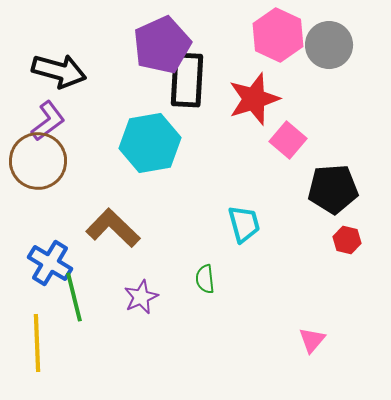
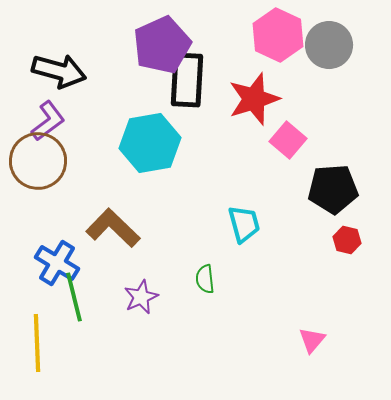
blue cross: moved 7 px right
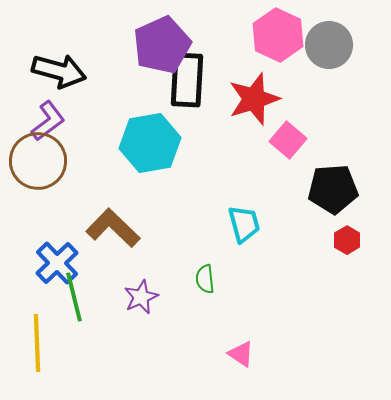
red hexagon: rotated 16 degrees clockwise
blue cross: rotated 15 degrees clockwise
pink triangle: moved 71 px left, 14 px down; rotated 36 degrees counterclockwise
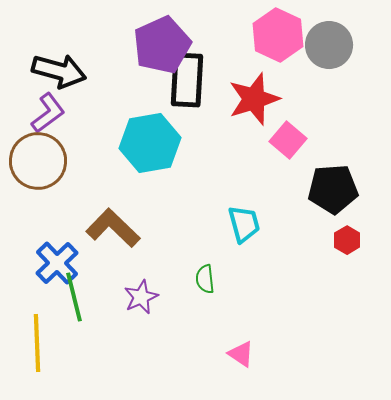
purple L-shape: moved 8 px up
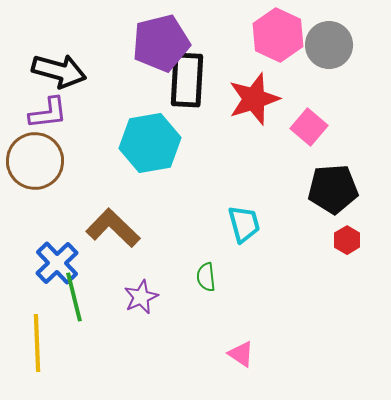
purple pentagon: moved 1 px left, 2 px up; rotated 10 degrees clockwise
purple L-shape: rotated 30 degrees clockwise
pink square: moved 21 px right, 13 px up
brown circle: moved 3 px left
green semicircle: moved 1 px right, 2 px up
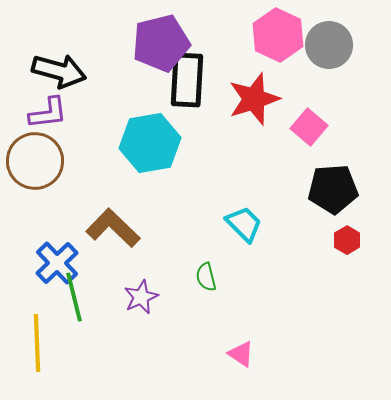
cyan trapezoid: rotated 30 degrees counterclockwise
green semicircle: rotated 8 degrees counterclockwise
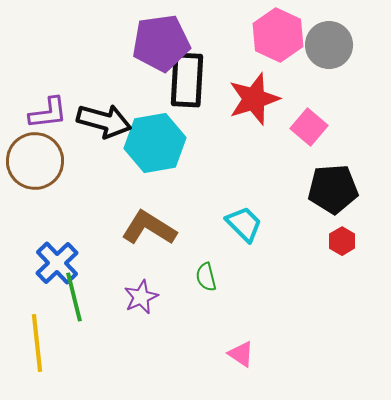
purple pentagon: rotated 6 degrees clockwise
black arrow: moved 45 px right, 50 px down
cyan hexagon: moved 5 px right
brown L-shape: moved 36 px right; rotated 12 degrees counterclockwise
red hexagon: moved 5 px left, 1 px down
yellow line: rotated 4 degrees counterclockwise
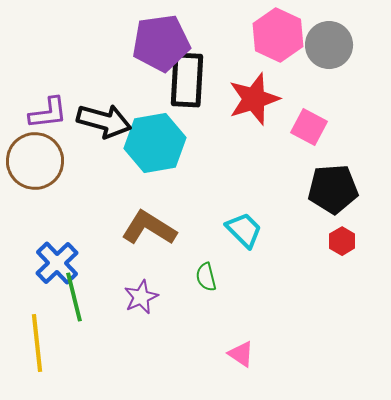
pink square: rotated 12 degrees counterclockwise
cyan trapezoid: moved 6 px down
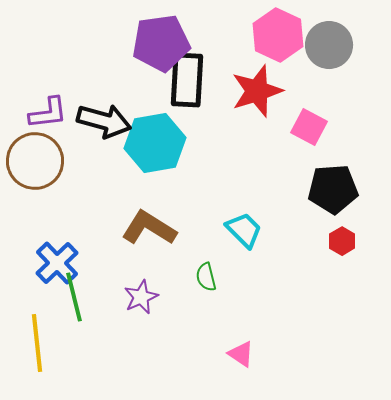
red star: moved 3 px right, 8 px up
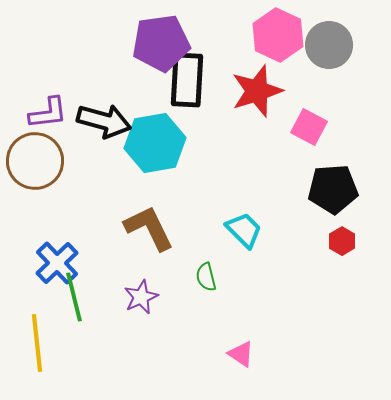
brown L-shape: rotated 32 degrees clockwise
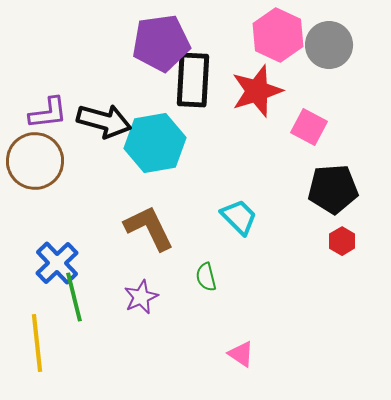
black rectangle: moved 6 px right
cyan trapezoid: moved 5 px left, 13 px up
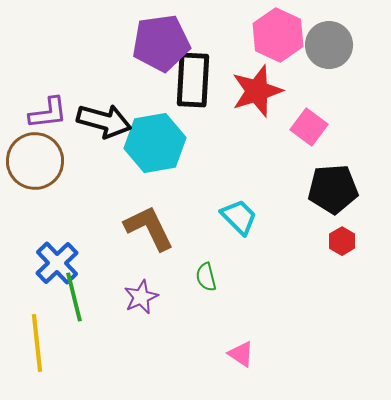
pink square: rotated 9 degrees clockwise
